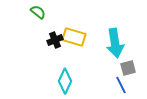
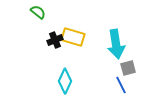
yellow rectangle: moved 1 px left
cyan arrow: moved 1 px right, 1 px down
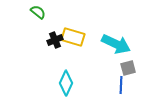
cyan arrow: rotated 56 degrees counterclockwise
cyan diamond: moved 1 px right, 2 px down
blue line: rotated 30 degrees clockwise
